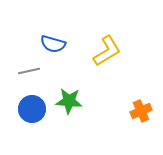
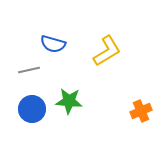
gray line: moved 1 px up
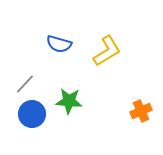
blue semicircle: moved 6 px right
gray line: moved 4 px left, 14 px down; rotated 35 degrees counterclockwise
blue circle: moved 5 px down
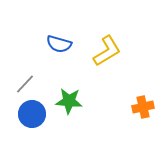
orange cross: moved 2 px right, 4 px up; rotated 10 degrees clockwise
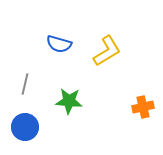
gray line: rotated 30 degrees counterclockwise
blue circle: moved 7 px left, 13 px down
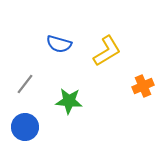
gray line: rotated 25 degrees clockwise
orange cross: moved 21 px up; rotated 10 degrees counterclockwise
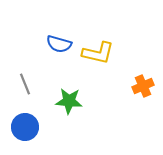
yellow L-shape: moved 9 px left, 2 px down; rotated 44 degrees clockwise
gray line: rotated 60 degrees counterclockwise
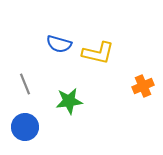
green star: rotated 12 degrees counterclockwise
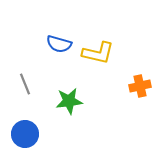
orange cross: moved 3 px left; rotated 10 degrees clockwise
blue circle: moved 7 px down
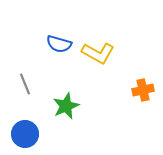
yellow L-shape: rotated 16 degrees clockwise
orange cross: moved 3 px right, 4 px down
green star: moved 3 px left, 5 px down; rotated 16 degrees counterclockwise
